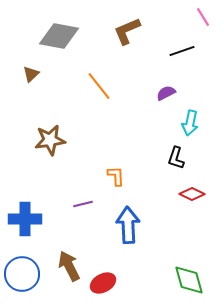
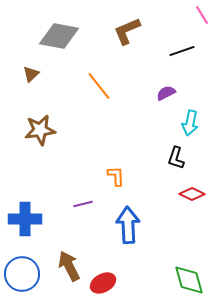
pink line: moved 1 px left, 2 px up
brown star: moved 10 px left, 10 px up
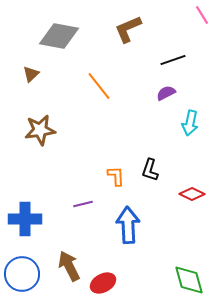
brown L-shape: moved 1 px right, 2 px up
black line: moved 9 px left, 9 px down
black L-shape: moved 26 px left, 12 px down
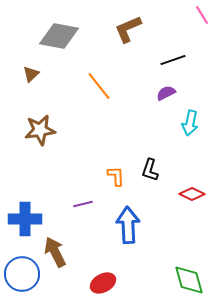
brown arrow: moved 14 px left, 14 px up
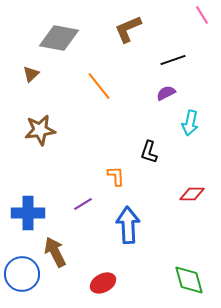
gray diamond: moved 2 px down
black L-shape: moved 1 px left, 18 px up
red diamond: rotated 25 degrees counterclockwise
purple line: rotated 18 degrees counterclockwise
blue cross: moved 3 px right, 6 px up
